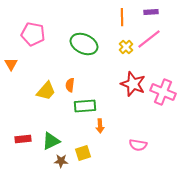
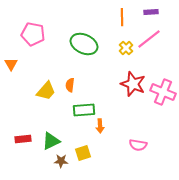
yellow cross: moved 1 px down
green rectangle: moved 1 px left, 4 px down
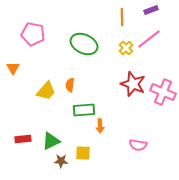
purple rectangle: moved 2 px up; rotated 16 degrees counterclockwise
orange triangle: moved 2 px right, 4 px down
yellow square: rotated 21 degrees clockwise
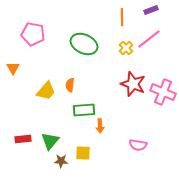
green triangle: moved 1 px left; rotated 24 degrees counterclockwise
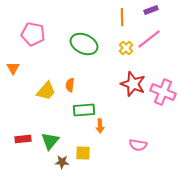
brown star: moved 1 px right, 1 px down
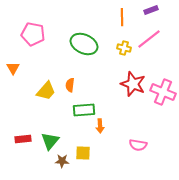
yellow cross: moved 2 px left; rotated 32 degrees counterclockwise
brown star: moved 1 px up
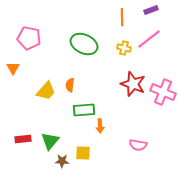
pink pentagon: moved 4 px left, 4 px down
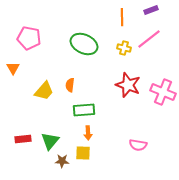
red star: moved 5 px left, 1 px down
yellow trapezoid: moved 2 px left
orange arrow: moved 12 px left, 7 px down
